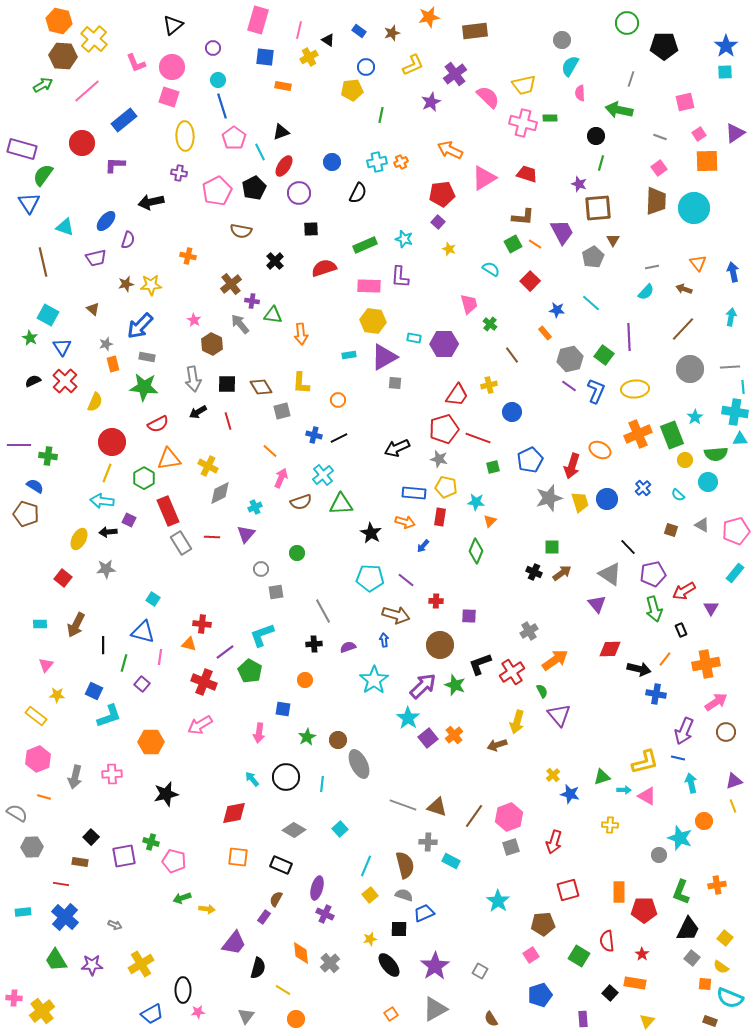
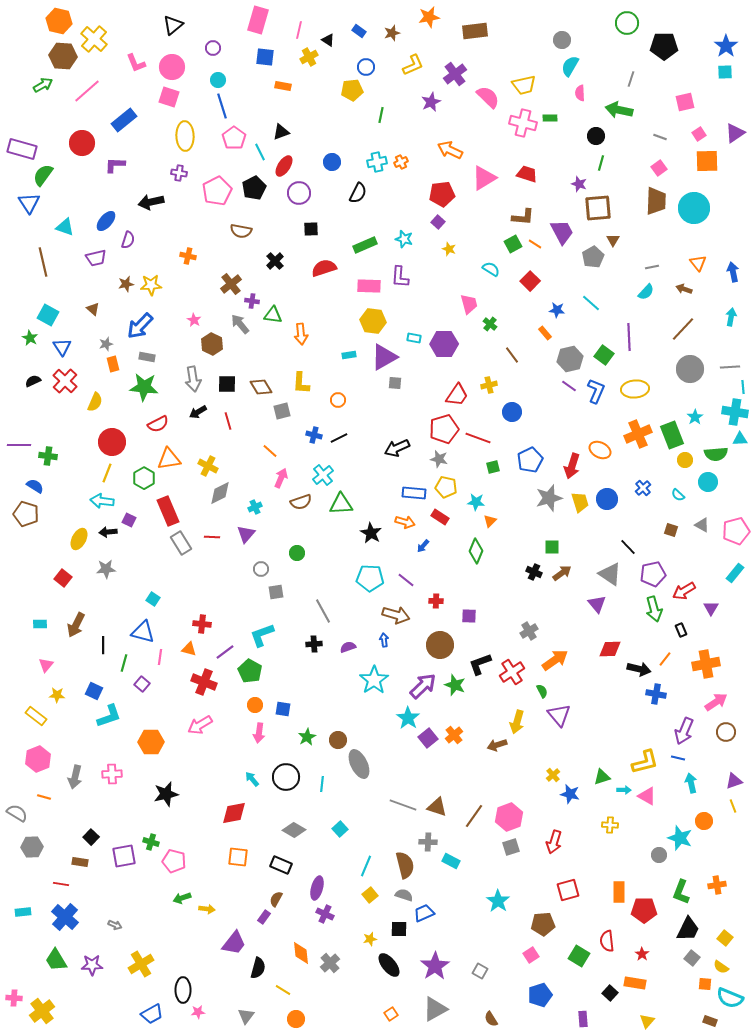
red rectangle at (440, 517): rotated 66 degrees counterclockwise
orange triangle at (189, 644): moved 5 px down
orange circle at (305, 680): moved 50 px left, 25 px down
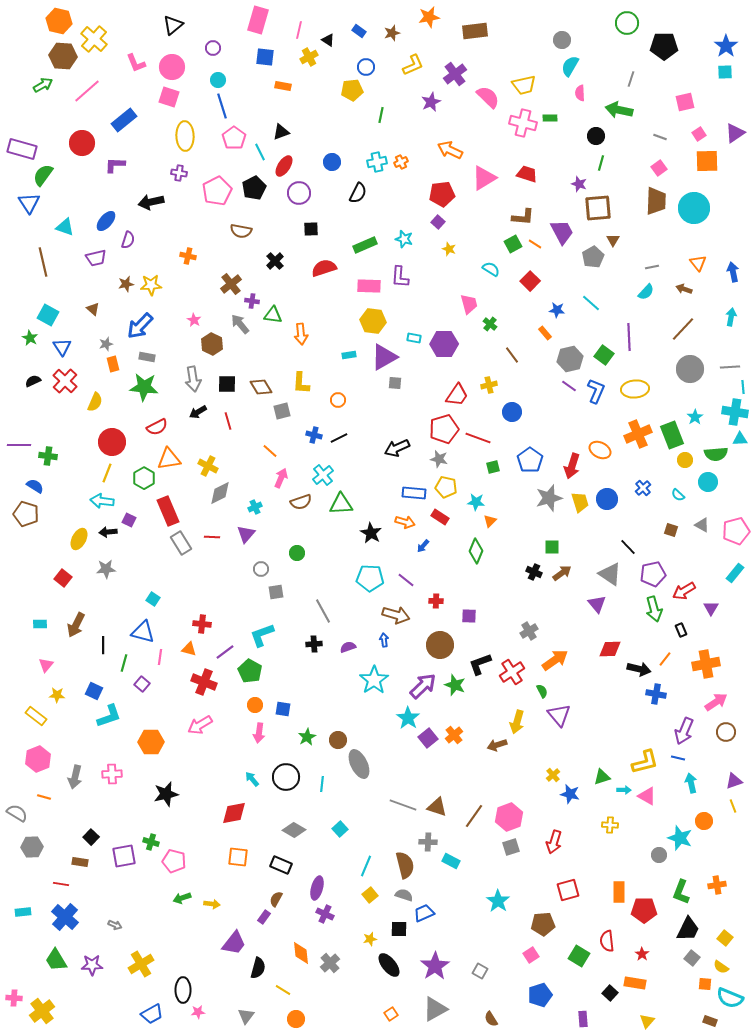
red semicircle at (158, 424): moved 1 px left, 3 px down
blue pentagon at (530, 460): rotated 10 degrees counterclockwise
yellow arrow at (207, 909): moved 5 px right, 5 px up
